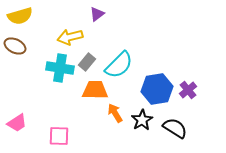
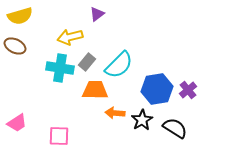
orange arrow: rotated 54 degrees counterclockwise
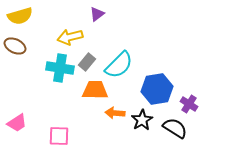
purple cross: moved 1 px right, 14 px down; rotated 18 degrees counterclockwise
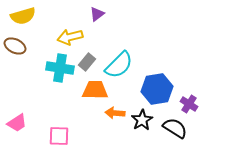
yellow semicircle: moved 3 px right
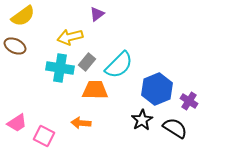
yellow semicircle: rotated 20 degrees counterclockwise
blue hexagon: rotated 12 degrees counterclockwise
purple cross: moved 3 px up
orange arrow: moved 34 px left, 10 px down
pink square: moved 15 px left; rotated 25 degrees clockwise
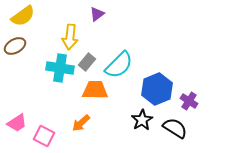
yellow arrow: rotated 70 degrees counterclockwise
brown ellipse: rotated 55 degrees counterclockwise
orange arrow: rotated 48 degrees counterclockwise
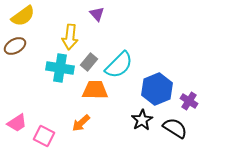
purple triangle: rotated 35 degrees counterclockwise
gray rectangle: moved 2 px right
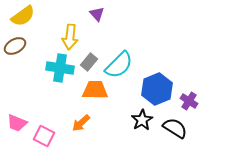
pink trapezoid: rotated 55 degrees clockwise
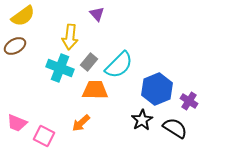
cyan cross: rotated 12 degrees clockwise
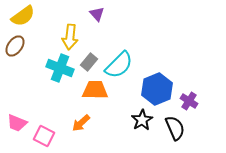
brown ellipse: rotated 25 degrees counterclockwise
black semicircle: rotated 35 degrees clockwise
